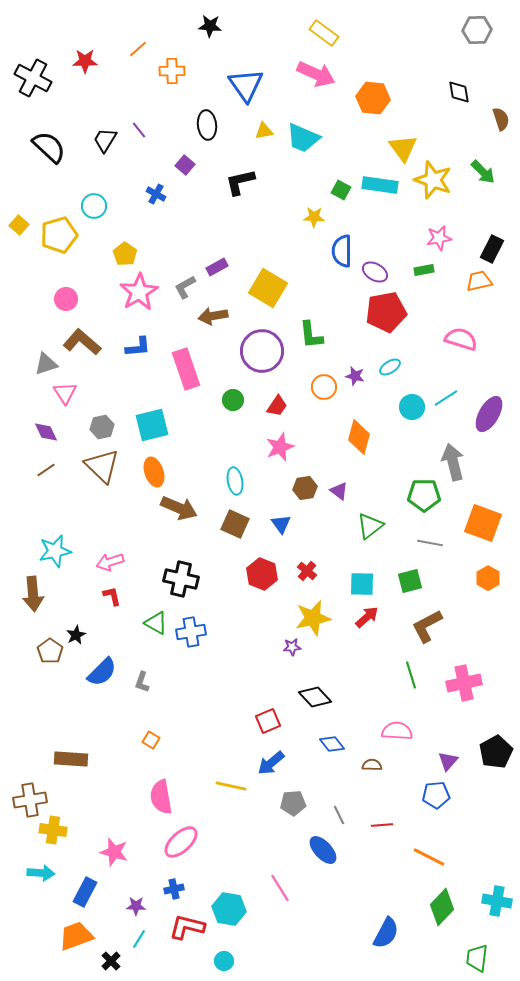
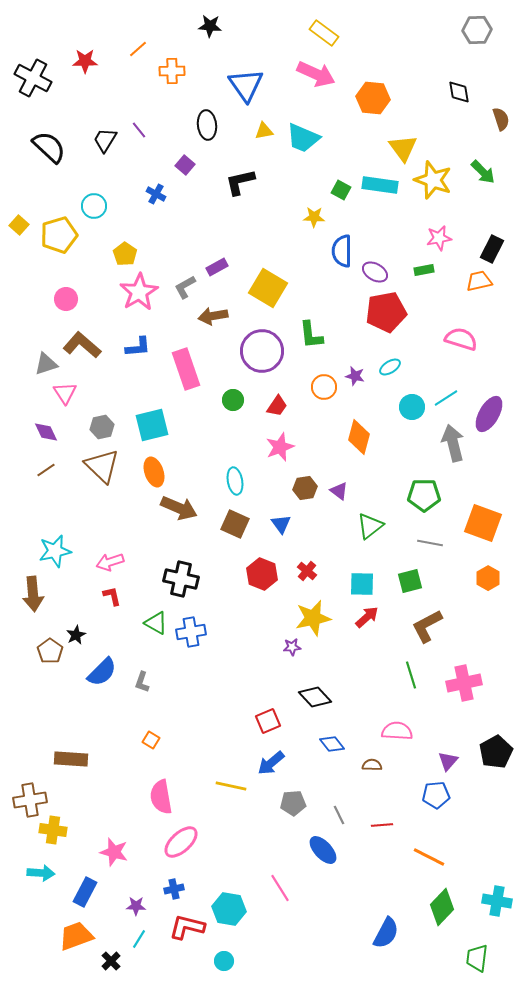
brown L-shape at (82, 342): moved 3 px down
gray arrow at (453, 462): moved 19 px up
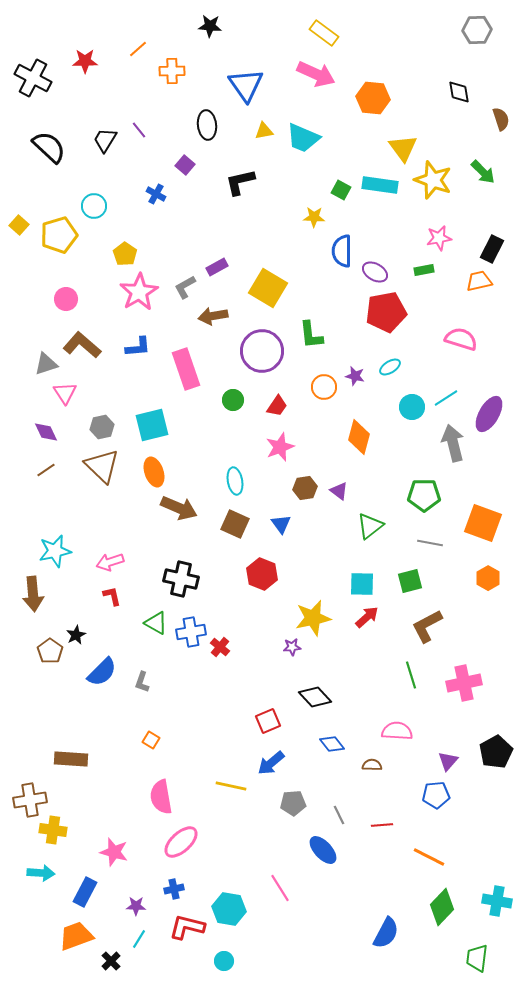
red cross at (307, 571): moved 87 px left, 76 px down
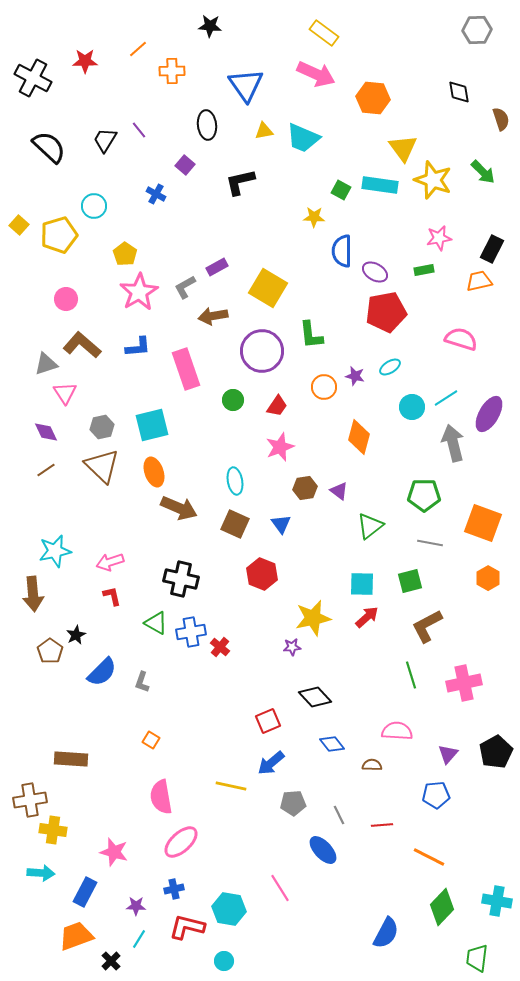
purple triangle at (448, 761): moved 7 px up
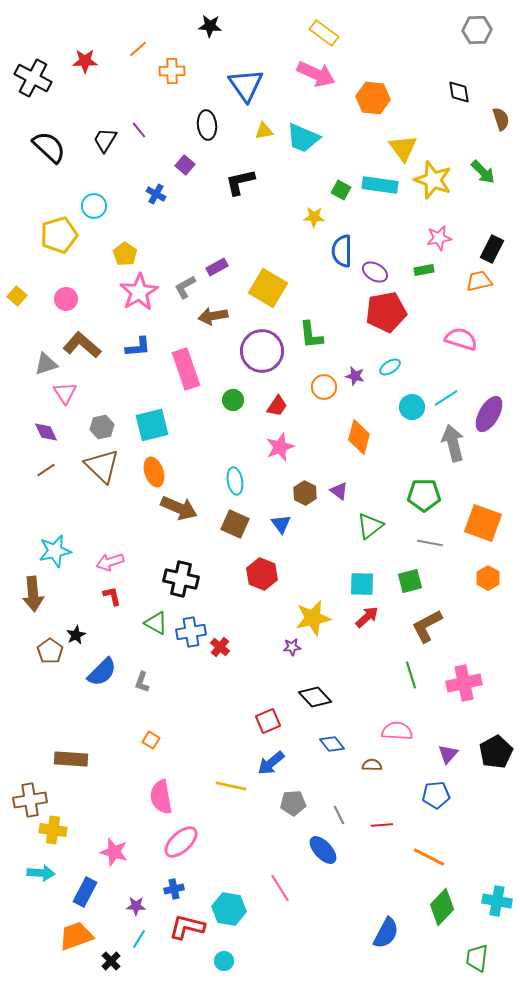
yellow square at (19, 225): moved 2 px left, 71 px down
brown hexagon at (305, 488): moved 5 px down; rotated 25 degrees counterclockwise
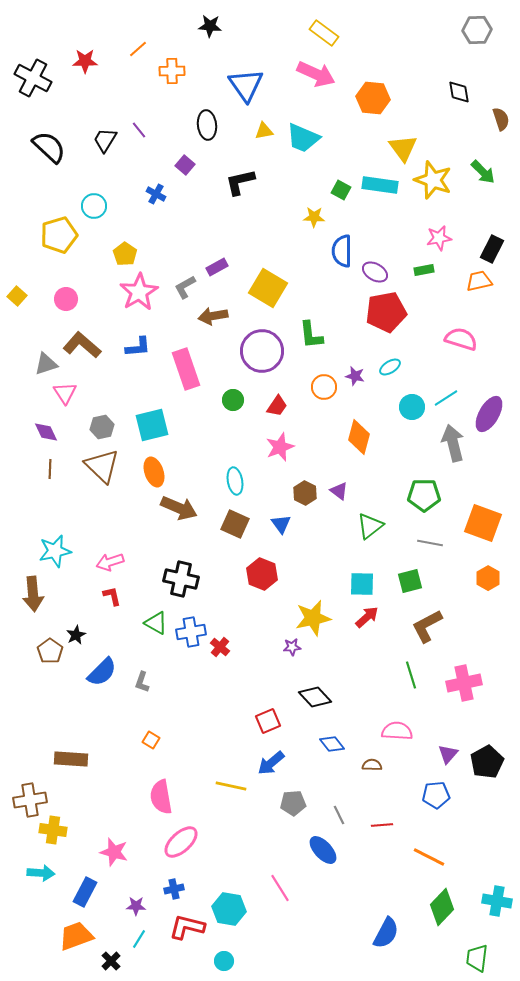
brown line at (46, 470): moved 4 px right, 1 px up; rotated 54 degrees counterclockwise
black pentagon at (496, 752): moved 9 px left, 10 px down
